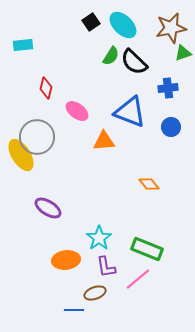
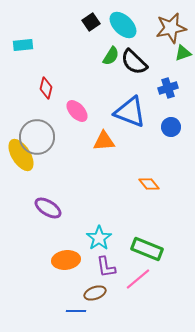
blue cross: rotated 12 degrees counterclockwise
pink ellipse: rotated 10 degrees clockwise
blue line: moved 2 px right, 1 px down
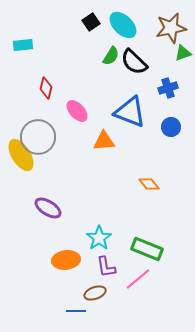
gray circle: moved 1 px right
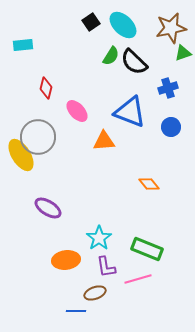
pink line: rotated 24 degrees clockwise
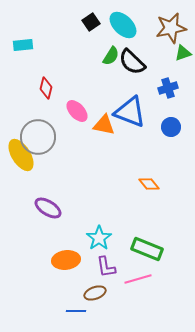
black semicircle: moved 2 px left
orange triangle: moved 16 px up; rotated 15 degrees clockwise
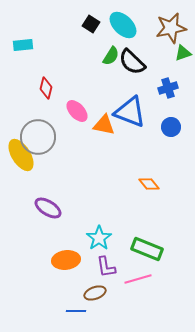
black square: moved 2 px down; rotated 24 degrees counterclockwise
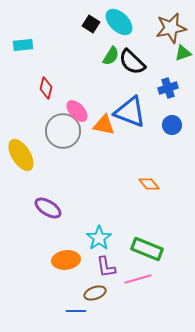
cyan ellipse: moved 4 px left, 3 px up
blue circle: moved 1 px right, 2 px up
gray circle: moved 25 px right, 6 px up
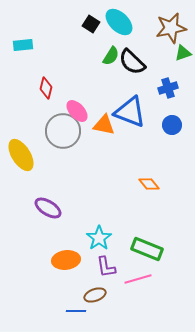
brown ellipse: moved 2 px down
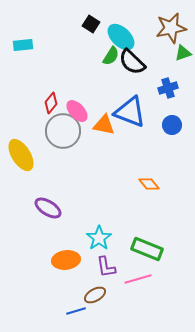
cyan ellipse: moved 2 px right, 15 px down
red diamond: moved 5 px right, 15 px down; rotated 25 degrees clockwise
brown ellipse: rotated 10 degrees counterclockwise
blue line: rotated 18 degrees counterclockwise
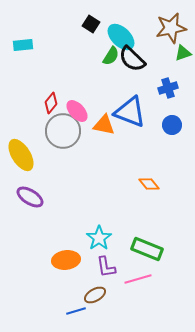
black semicircle: moved 3 px up
purple ellipse: moved 18 px left, 11 px up
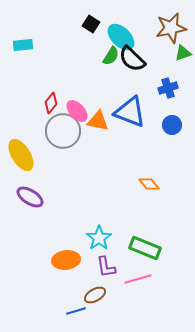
orange triangle: moved 6 px left, 4 px up
green rectangle: moved 2 px left, 1 px up
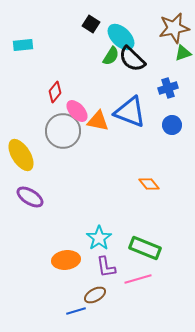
brown star: moved 3 px right
red diamond: moved 4 px right, 11 px up
